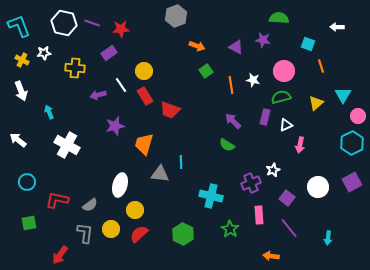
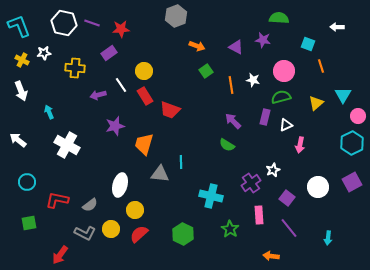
purple cross at (251, 183): rotated 12 degrees counterclockwise
gray L-shape at (85, 233): rotated 110 degrees clockwise
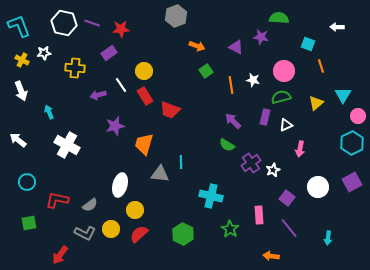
purple star at (263, 40): moved 2 px left, 3 px up
pink arrow at (300, 145): moved 4 px down
purple cross at (251, 183): moved 20 px up
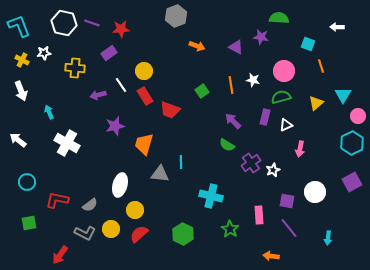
green square at (206, 71): moved 4 px left, 20 px down
white cross at (67, 145): moved 2 px up
white circle at (318, 187): moved 3 px left, 5 px down
purple square at (287, 198): moved 3 px down; rotated 28 degrees counterclockwise
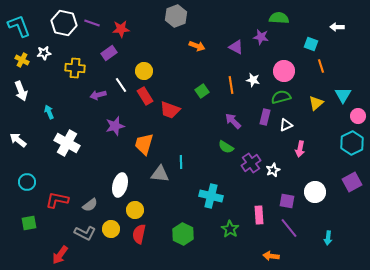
cyan square at (308, 44): moved 3 px right
green semicircle at (227, 145): moved 1 px left, 2 px down
red semicircle at (139, 234): rotated 36 degrees counterclockwise
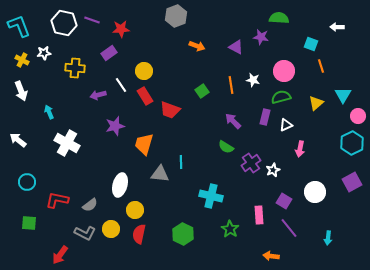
purple line at (92, 23): moved 3 px up
purple square at (287, 201): moved 3 px left; rotated 21 degrees clockwise
green square at (29, 223): rotated 14 degrees clockwise
